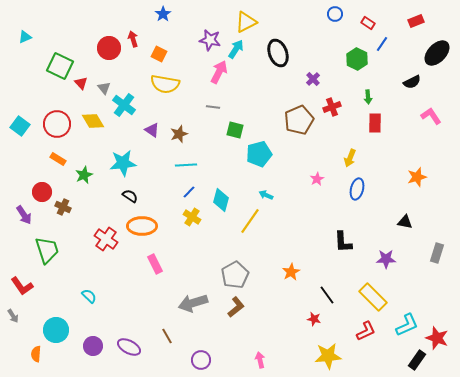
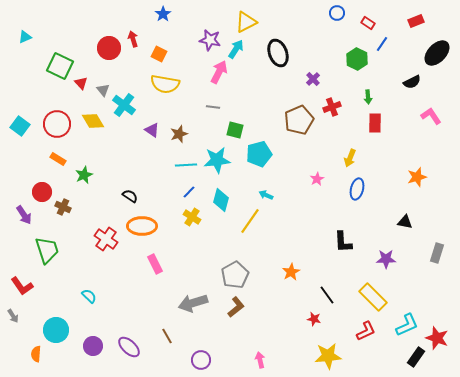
blue circle at (335, 14): moved 2 px right, 1 px up
gray triangle at (104, 88): moved 1 px left, 2 px down
cyan star at (123, 163): moved 94 px right, 3 px up
purple ellipse at (129, 347): rotated 15 degrees clockwise
black rectangle at (417, 360): moved 1 px left, 3 px up
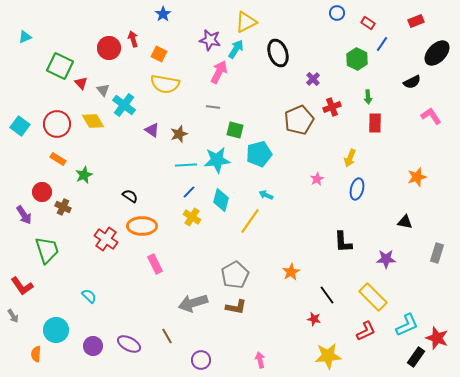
brown L-shape at (236, 307): rotated 50 degrees clockwise
purple ellipse at (129, 347): moved 3 px up; rotated 15 degrees counterclockwise
